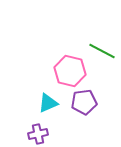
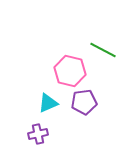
green line: moved 1 px right, 1 px up
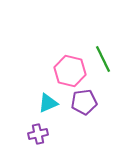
green line: moved 9 px down; rotated 36 degrees clockwise
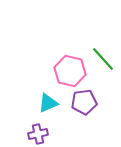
green line: rotated 16 degrees counterclockwise
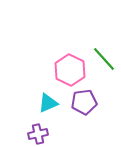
green line: moved 1 px right
pink hexagon: moved 1 px up; rotated 12 degrees clockwise
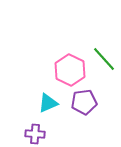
purple cross: moved 3 px left; rotated 18 degrees clockwise
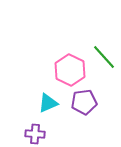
green line: moved 2 px up
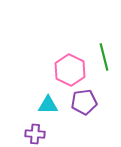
green line: rotated 28 degrees clockwise
cyan triangle: moved 2 px down; rotated 25 degrees clockwise
